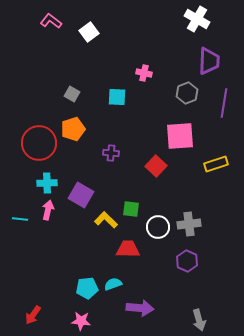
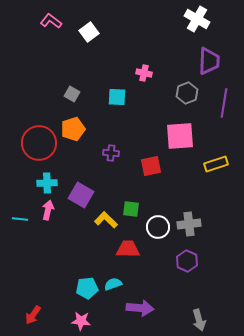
red square: moved 5 px left; rotated 35 degrees clockwise
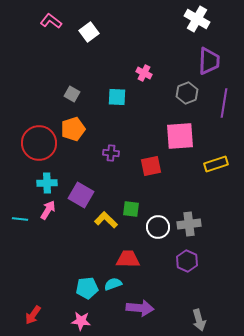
pink cross: rotated 14 degrees clockwise
pink arrow: rotated 18 degrees clockwise
red trapezoid: moved 10 px down
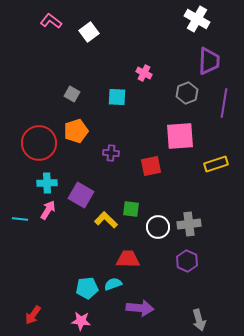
orange pentagon: moved 3 px right, 2 px down
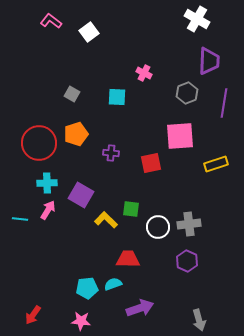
orange pentagon: moved 3 px down
red square: moved 3 px up
purple arrow: rotated 24 degrees counterclockwise
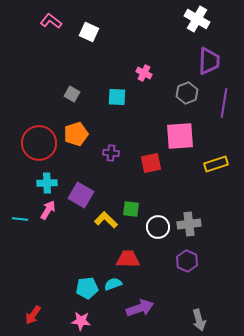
white square: rotated 30 degrees counterclockwise
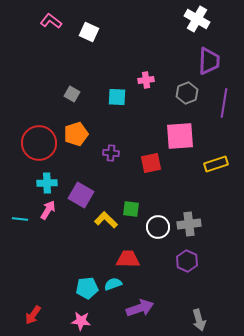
pink cross: moved 2 px right, 7 px down; rotated 35 degrees counterclockwise
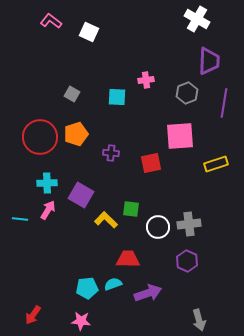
red circle: moved 1 px right, 6 px up
purple arrow: moved 8 px right, 15 px up
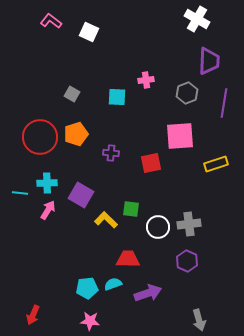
cyan line: moved 26 px up
red arrow: rotated 12 degrees counterclockwise
pink star: moved 9 px right
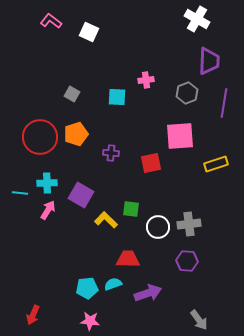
purple hexagon: rotated 20 degrees counterclockwise
gray arrow: rotated 20 degrees counterclockwise
